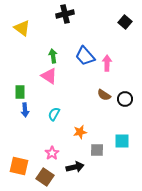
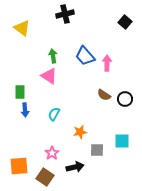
orange square: rotated 18 degrees counterclockwise
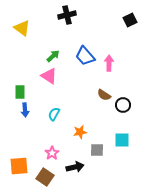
black cross: moved 2 px right, 1 px down
black square: moved 5 px right, 2 px up; rotated 24 degrees clockwise
green arrow: rotated 56 degrees clockwise
pink arrow: moved 2 px right
black circle: moved 2 px left, 6 px down
cyan square: moved 1 px up
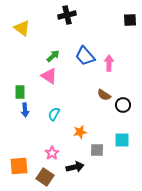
black square: rotated 24 degrees clockwise
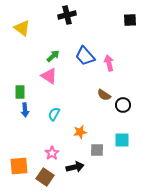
pink arrow: rotated 14 degrees counterclockwise
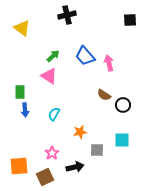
brown square: rotated 30 degrees clockwise
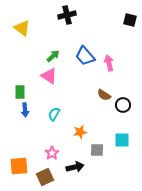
black square: rotated 16 degrees clockwise
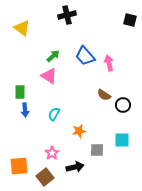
orange star: moved 1 px left, 1 px up
brown square: rotated 12 degrees counterclockwise
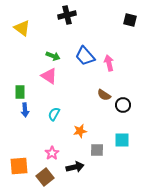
green arrow: rotated 64 degrees clockwise
orange star: moved 1 px right
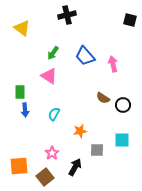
green arrow: moved 3 px up; rotated 104 degrees clockwise
pink arrow: moved 4 px right, 1 px down
brown semicircle: moved 1 px left, 3 px down
black arrow: rotated 48 degrees counterclockwise
